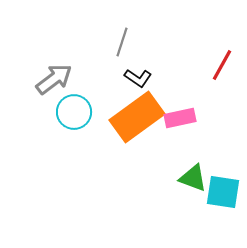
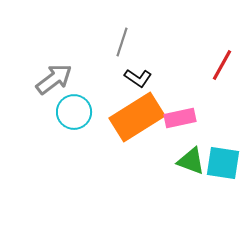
orange rectangle: rotated 4 degrees clockwise
green triangle: moved 2 px left, 17 px up
cyan square: moved 29 px up
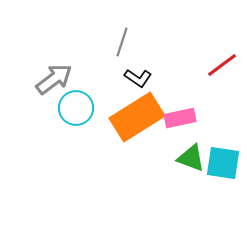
red line: rotated 24 degrees clockwise
cyan circle: moved 2 px right, 4 px up
green triangle: moved 3 px up
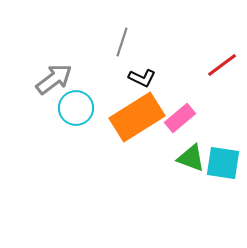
black L-shape: moved 4 px right; rotated 8 degrees counterclockwise
pink rectangle: rotated 28 degrees counterclockwise
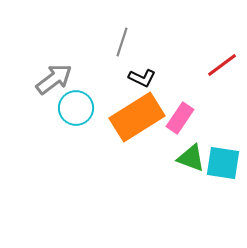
pink rectangle: rotated 16 degrees counterclockwise
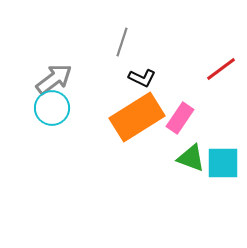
red line: moved 1 px left, 4 px down
cyan circle: moved 24 px left
cyan square: rotated 9 degrees counterclockwise
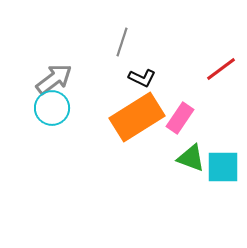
cyan square: moved 4 px down
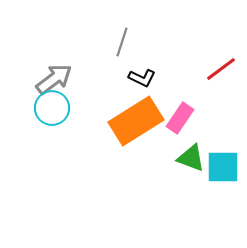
orange rectangle: moved 1 px left, 4 px down
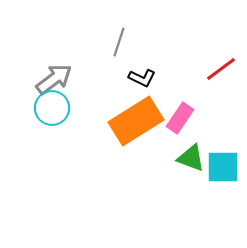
gray line: moved 3 px left
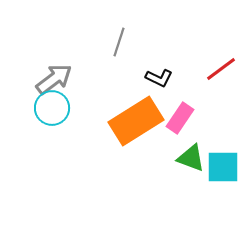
black L-shape: moved 17 px right
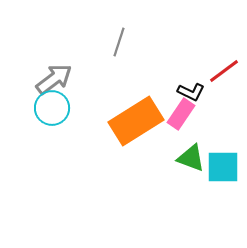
red line: moved 3 px right, 2 px down
black L-shape: moved 32 px right, 14 px down
pink rectangle: moved 1 px right, 4 px up
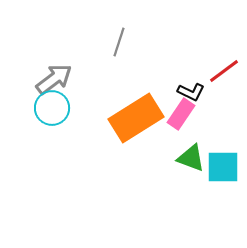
orange rectangle: moved 3 px up
